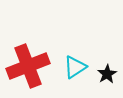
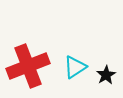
black star: moved 1 px left, 1 px down
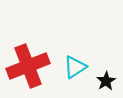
black star: moved 6 px down
